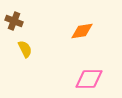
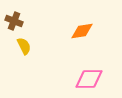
yellow semicircle: moved 1 px left, 3 px up
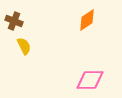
orange diamond: moved 5 px right, 11 px up; rotated 25 degrees counterclockwise
pink diamond: moved 1 px right, 1 px down
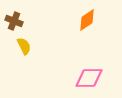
pink diamond: moved 1 px left, 2 px up
